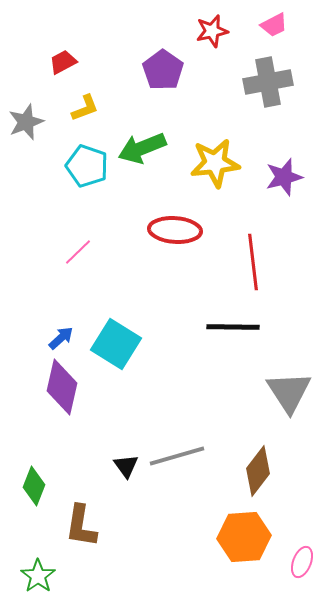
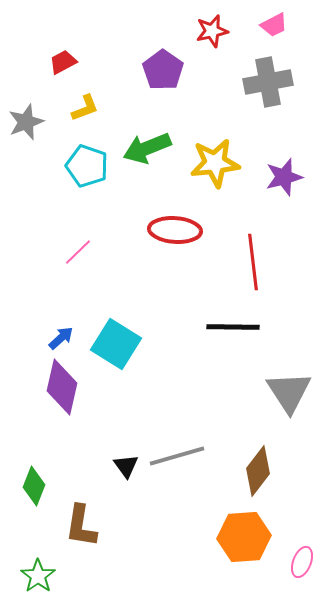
green arrow: moved 5 px right
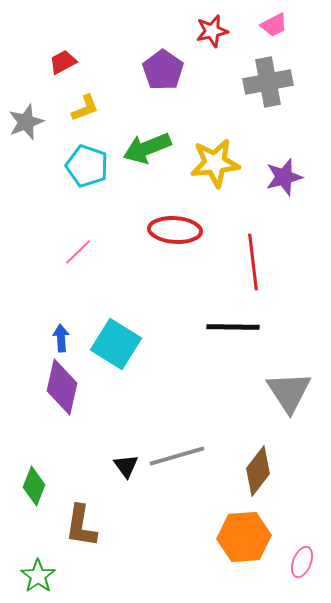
blue arrow: rotated 52 degrees counterclockwise
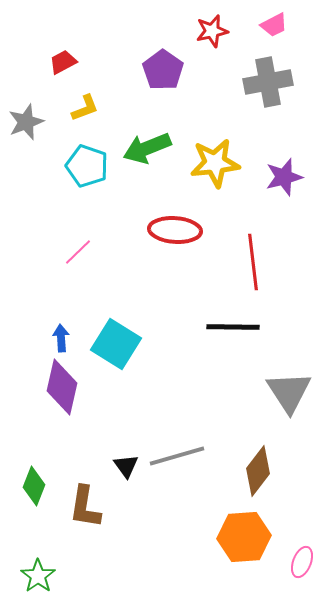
brown L-shape: moved 4 px right, 19 px up
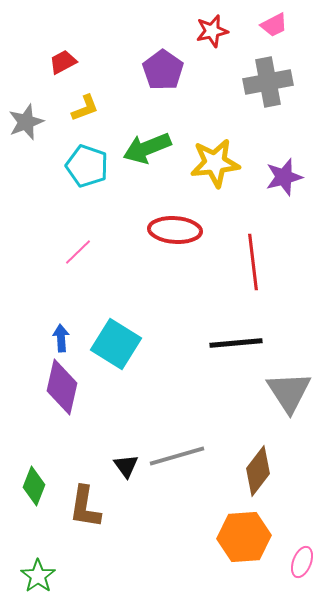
black line: moved 3 px right, 16 px down; rotated 6 degrees counterclockwise
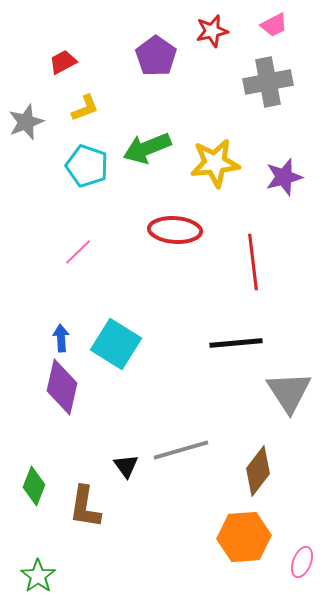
purple pentagon: moved 7 px left, 14 px up
gray line: moved 4 px right, 6 px up
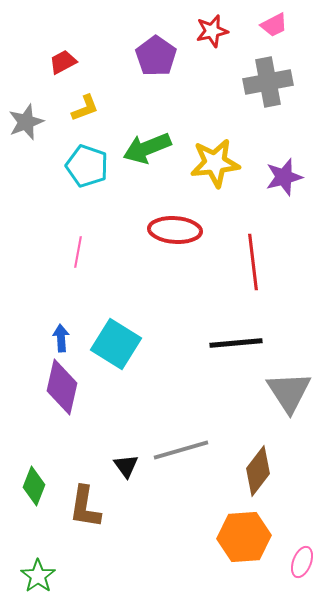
pink line: rotated 36 degrees counterclockwise
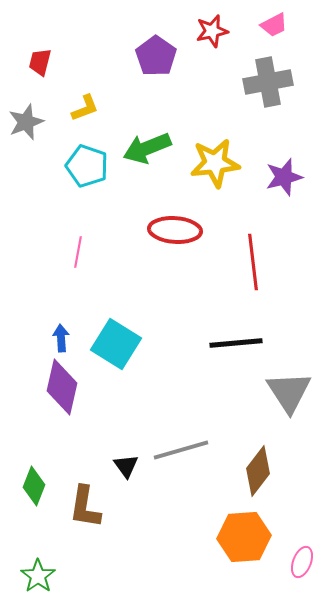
red trapezoid: moved 23 px left; rotated 48 degrees counterclockwise
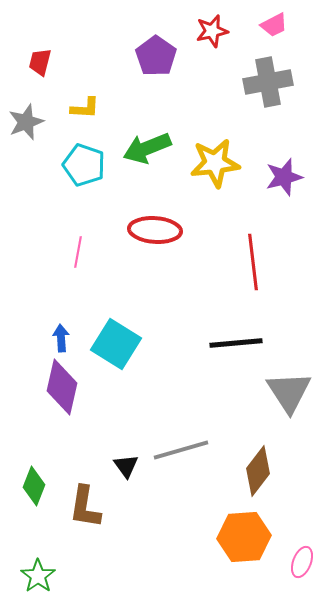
yellow L-shape: rotated 24 degrees clockwise
cyan pentagon: moved 3 px left, 1 px up
red ellipse: moved 20 px left
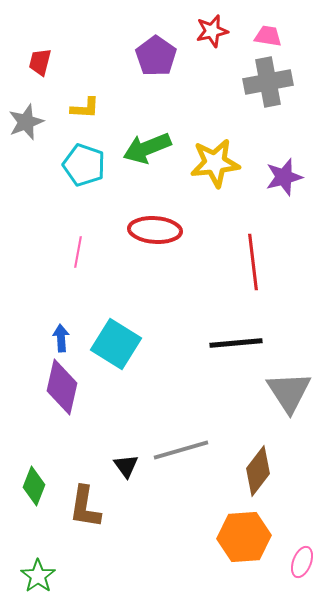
pink trapezoid: moved 6 px left, 11 px down; rotated 144 degrees counterclockwise
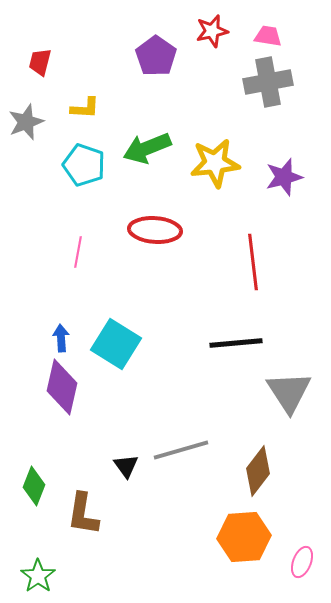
brown L-shape: moved 2 px left, 7 px down
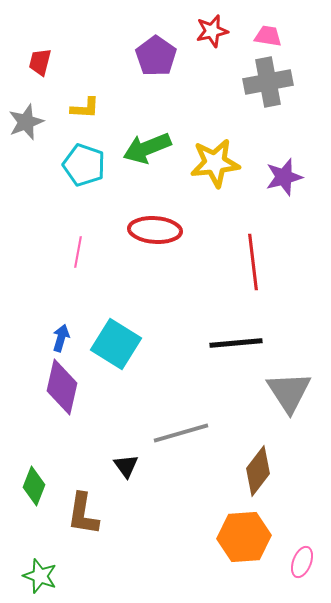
blue arrow: rotated 20 degrees clockwise
gray line: moved 17 px up
green star: moved 2 px right; rotated 16 degrees counterclockwise
